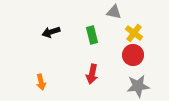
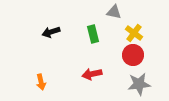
green rectangle: moved 1 px right, 1 px up
red arrow: rotated 66 degrees clockwise
gray star: moved 1 px right, 2 px up
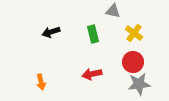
gray triangle: moved 1 px left, 1 px up
red circle: moved 7 px down
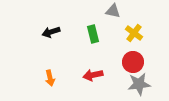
red arrow: moved 1 px right, 1 px down
orange arrow: moved 9 px right, 4 px up
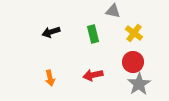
gray star: rotated 25 degrees counterclockwise
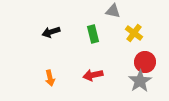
red circle: moved 12 px right
gray star: moved 1 px right, 3 px up
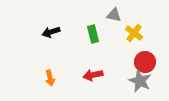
gray triangle: moved 1 px right, 4 px down
gray star: rotated 15 degrees counterclockwise
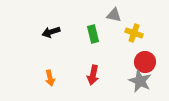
yellow cross: rotated 18 degrees counterclockwise
red arrow: rotated 66 degrees counterclockwise
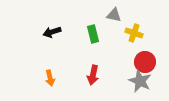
black arrow: moved 1 px right
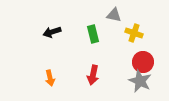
red circle: moved 2 px left
